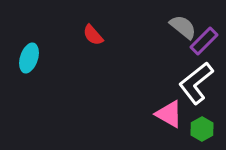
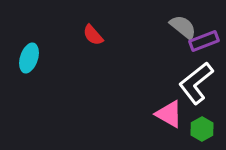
purple rectangle: rotated 24 degrees clockwise
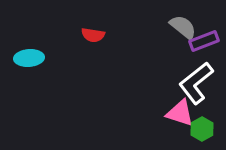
red semicircle: rotated 40 degrees counterclockwise
cyan ellipse: rotated 68 degrees clockwise
pink triangle: moved 11 px right, 1 px up; rotated 12 degrees counterclockwise
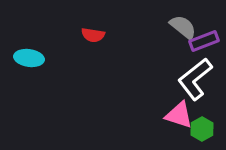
cyan ellipse: rotated 12 degrees clockwise
white L-shape: moved 1 px left, 4 px up
pink triangle: moved 1 px left, 2 px down
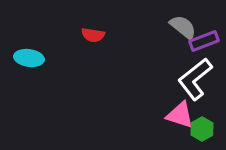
pink triangle: moved 1 px right
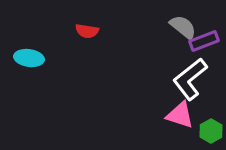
red semicircle: moved 6 px left, 4 px up
white L-shape: moved 5 px left
green hexagon: moved 9 px right, 2 px down
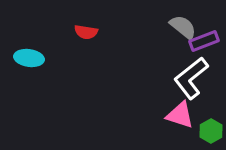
red semicircle: moved 1 px left, 1 px down
white L-shape: moved 1 px right, 1 px up
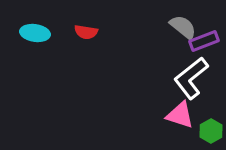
cyan ellipse: moved 6 px right, 25 px up
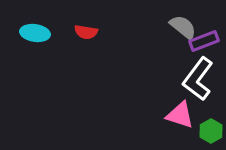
white L-shape: moved 7 px right, 1 px down; rotated 15 degrees counterclockwise
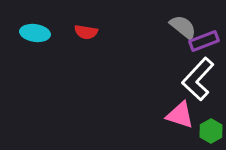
white L-shape: rotated 6 degrees clockwise
